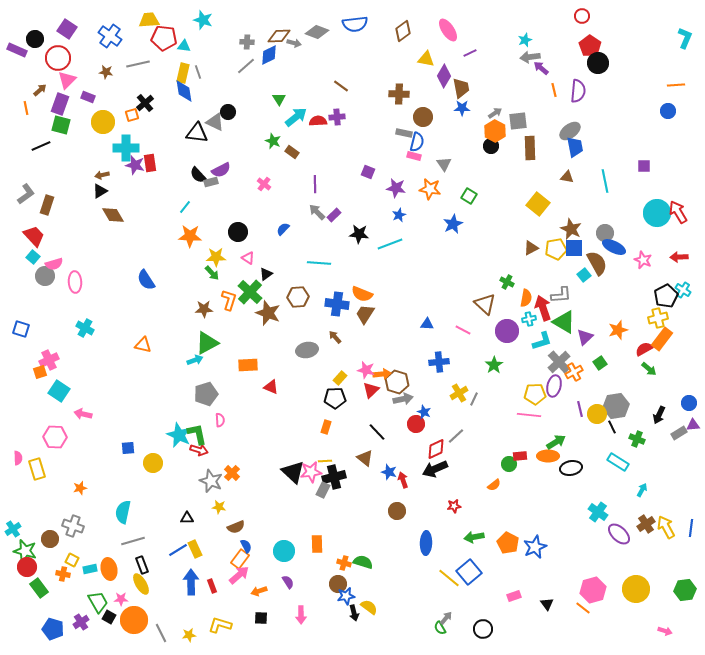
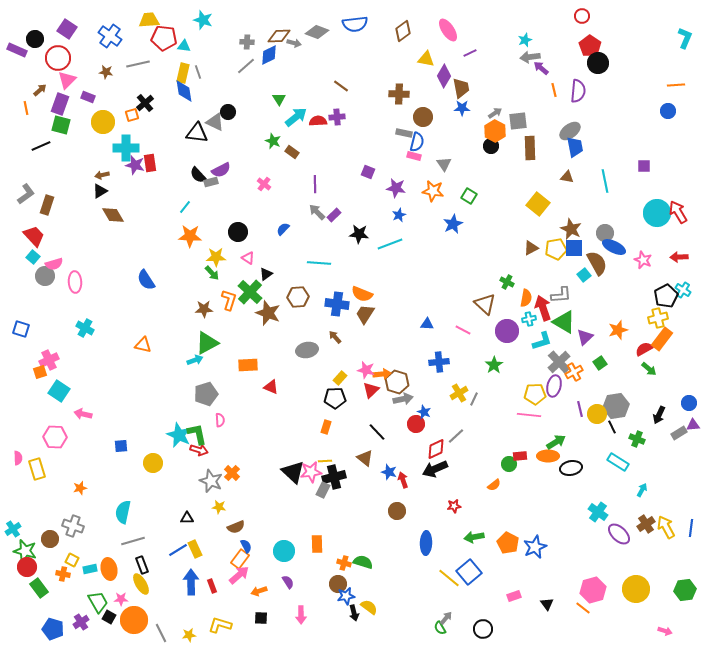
orange star at (430, 189): moved 3 px right, 2 px down
blue square at (128, 448): moved 7 px left, 2 px up
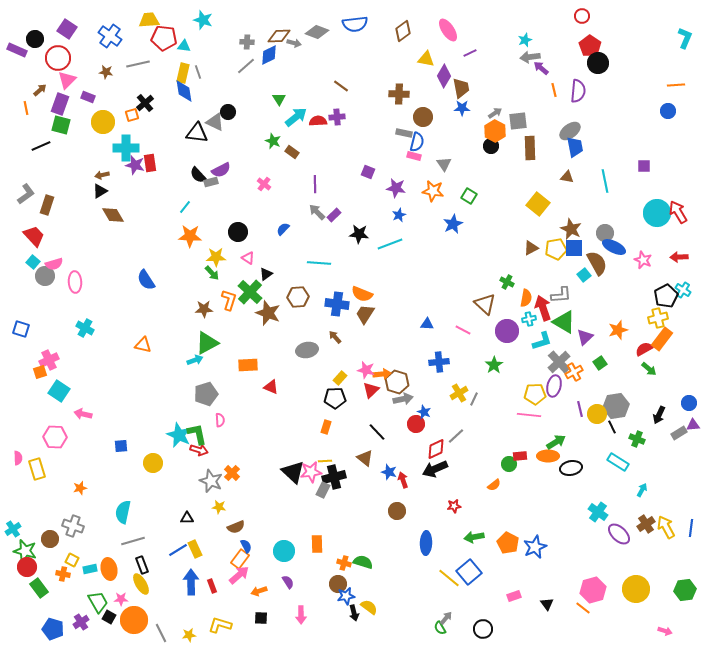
cyan square at (33, 257): moved 5 px down
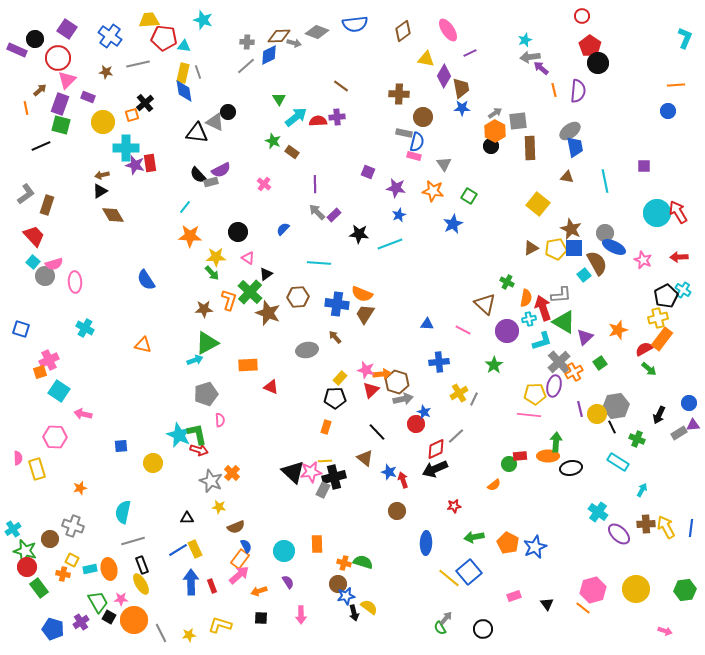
green arrow at (556, 442): rotated 54 degrees counterclockwise
brown cross at (646, 524): rotated 30 degrees clockwise
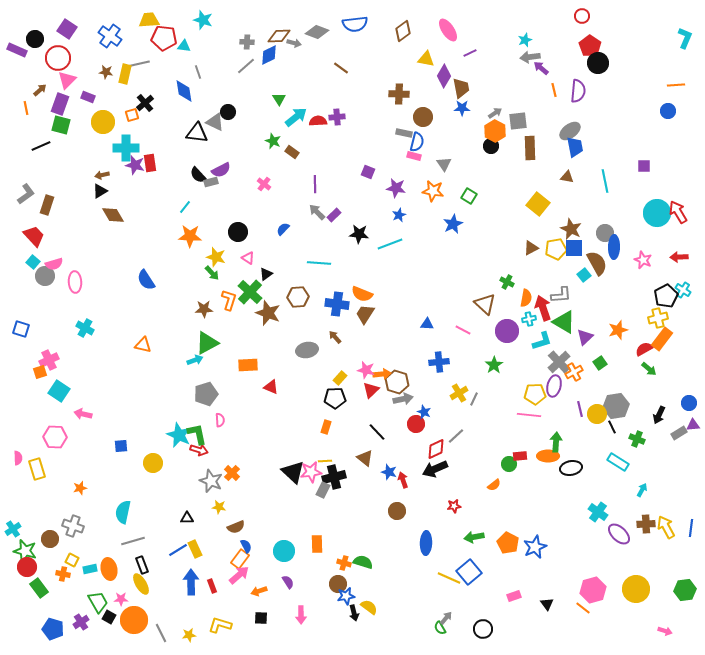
yellow rectangle at (183, 73): moved 58 px left, 1 px down
brown line at (341, 86): moved 18 px up
blue ellipse at (614, 247): rotated 65 degrees clockwise
yellow star at (216, 257): rotated 18 degrees clockwise
yellow line at (449, 578): rotated 15 degrees counterclockwise
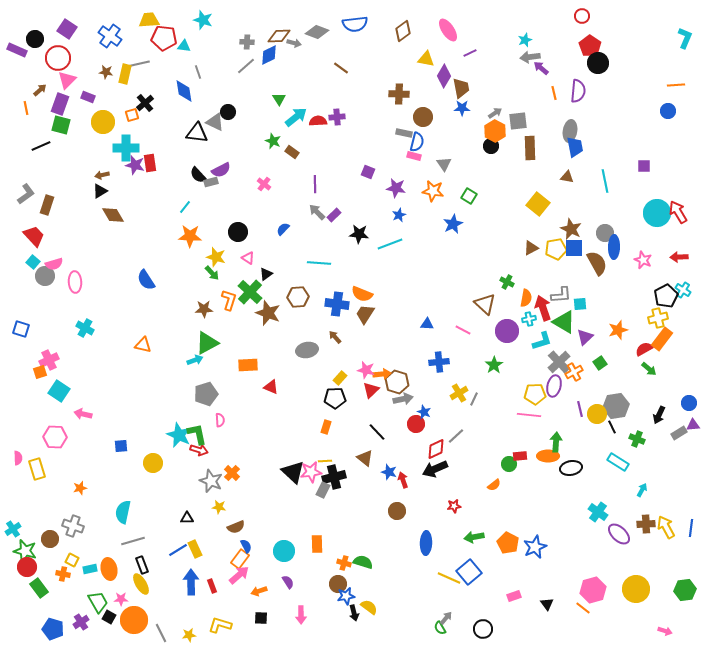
orange line at (554, 90): moved 3 px down
gray ellipse at (570, 131): rotated 45 degrees counterclockwise
cyan square at (584, 275): moved 4 px left, 29 px down; rotated 32 degrees clockwise
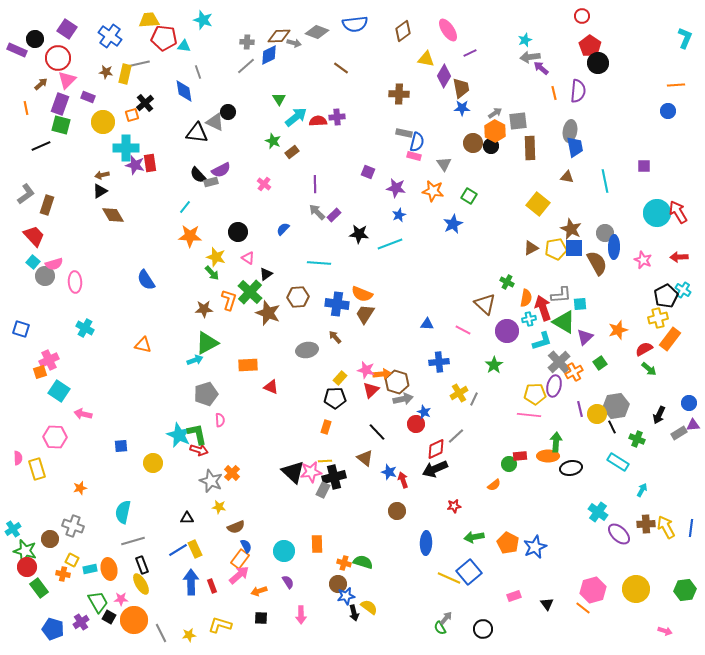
brown arrow at (40, 90): moved 1 px right, 6 px up
brown circle at (423, 117): moved 50 px right, 26 px down
brown rectangle at (292, 152): rotated 72 degrees counterclockwise
orange rectangle at (662, 339): moved 8 px right
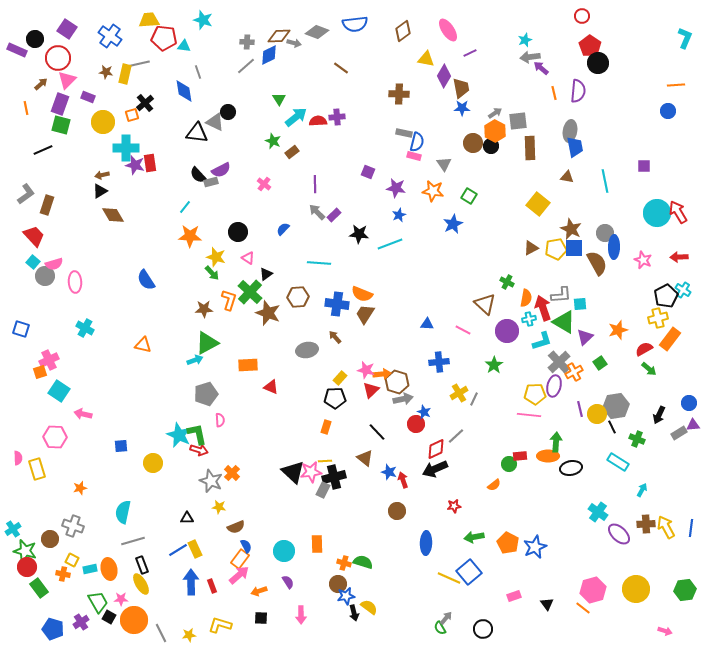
black line at (41, 146): moved 2 px right, 4 px down
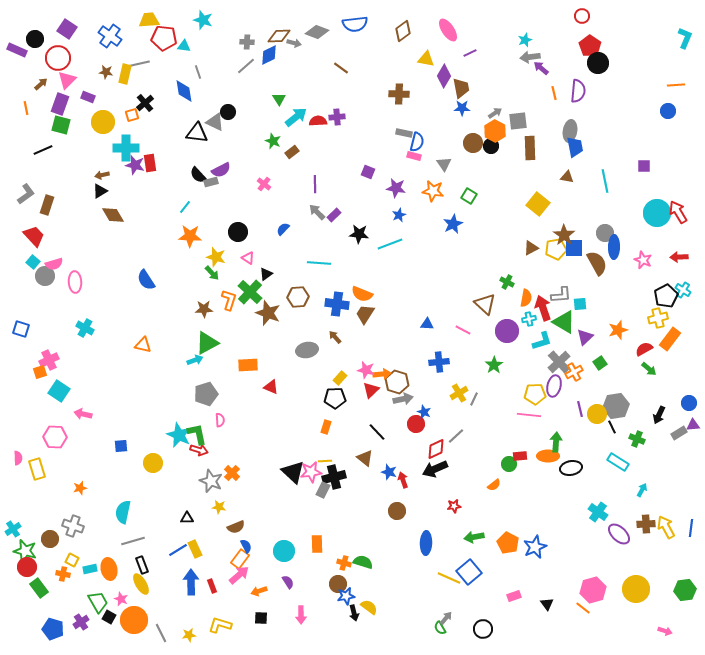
brown star at (571, 229): moved 7 px left, 6 px down; rotated 10 degrees clockwise
pink star at (121, 599): rotated 24 degrees clockwise
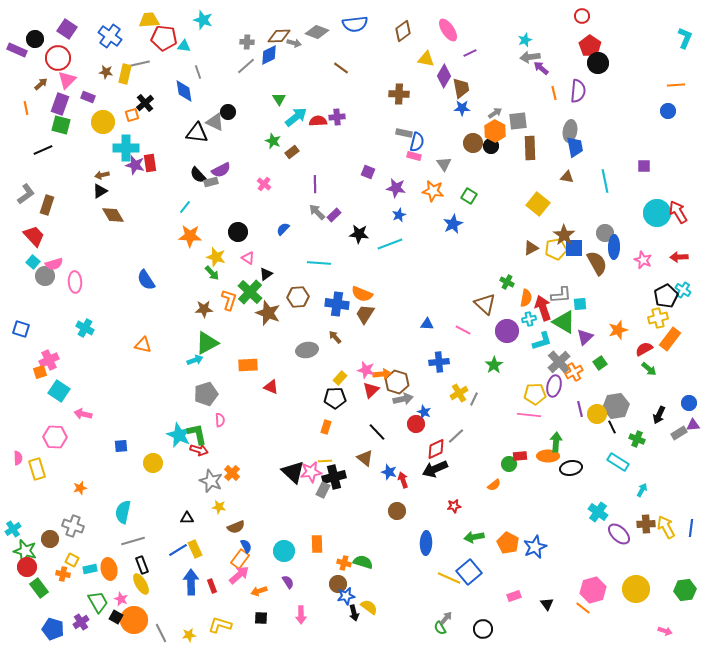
black square at (109, 617): moved 7 px right
